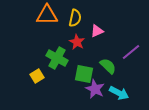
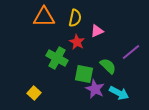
orange triangle: moved 3 px left, 2 px down
yellow square: moved 3 px left, 17 px down; rotated 16 degrees counterclockwise
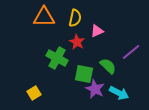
yellow square: rotated 16 degrees clockwise
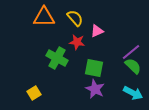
yellow semicircle: rotated 54 degrees counterclockwise
red star: rotated 21 degrees counterclockwise
green semicircle: moved 25 px right
green square: moved 10 px right, 6 px up
cyan arrow: moved 14 px right
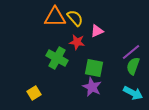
orange triangle: moved 11 px right
green semicircle: rotated 114 degrees counterclockwise
purple star: moved 3 px left, 2 px up
